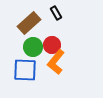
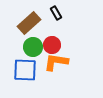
orange L-shape: rotated 60 degrees clockwise
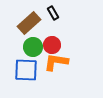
black rectangle: moved 3 px left
blue square: moved 1 px right
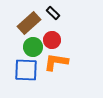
black rectangle: rotated 16 degrees counterclockwise
red circle: moved 5 px up
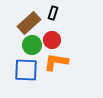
black rectangle: rotated 64 degrees clockwise
green circle: moved 1 px left, 2 px up
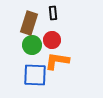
black rectangle: rotated 24 degrees counterclockwise
brown rectangle: rotated 30 degrees counterclockwise
orange L-shape: moved 1 px right, 1 px up
blue square: moved 9 px right, 5 px down
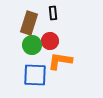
red circle: moved 2 px left, 1 px down
orange L-shape: moved 3 px right
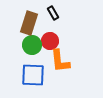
black rectangle: rotated 24 degrees counterclockwise
orange L-shape: rotated 105 degrees counterclockwise
blue square: moved 2 px left
